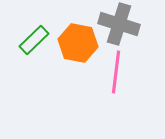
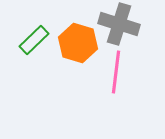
orange hexagon: rotated 6 degrees clockwise
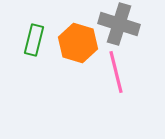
green rectangle: rotated 32 degrees counterclockwise
pink line: rotated 21 degrees counterclockwise
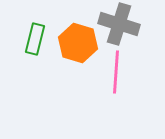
green rectangle: moved 1 px right, 1 px up
pink line: rotated 18 degrees clockwise
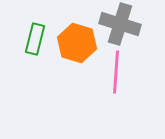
gray cross: moved 1 px right
orange hexagon: moved 1 px left
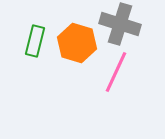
green rectangle: moved 2 px down
pink line: rotated 21 degrees clockwise
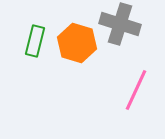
pink line: moved 20 px right, 18 px down
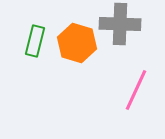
gray cross: rotated 15 degrees counterclockwise
